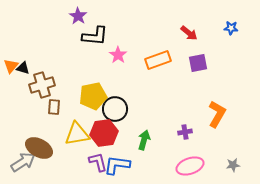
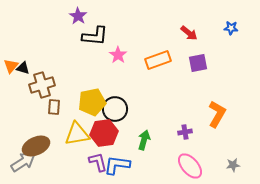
yellow pentagon: moved 1 px left, 6 px down
brown ellipse: moved 3 px left, 2 px up; rotated 52 degrees counterclockwise
pink ellipse: rotated 68 degrees clockwise
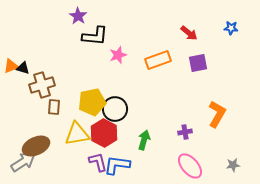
pink star: rotated 18 degrees clockwise
orange triangle: rotated 28 degrees clockwise
red hexagon: rotated 24 degrees counterclockwise
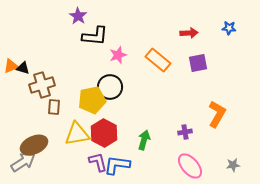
blue star: moved 2 px left
red arrow: rotated 42 degrees counterclockwise
orange rectangle: rotated 60 degrees clockwise
yellow pentagon: moved 2 px up
black circle: moved 5 px left, 22 px up
brown ellipse: moved 2 px left, 1 px up
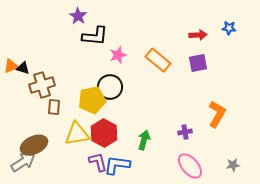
red arrow: moved 9 px right, 2 px down
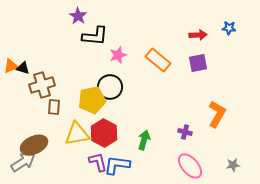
purple cross: rotated 24 degrees clockwise
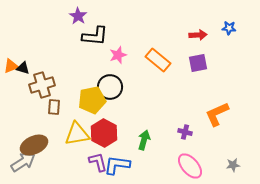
orange L-shape: rotated 144 degrees counterclockwise
